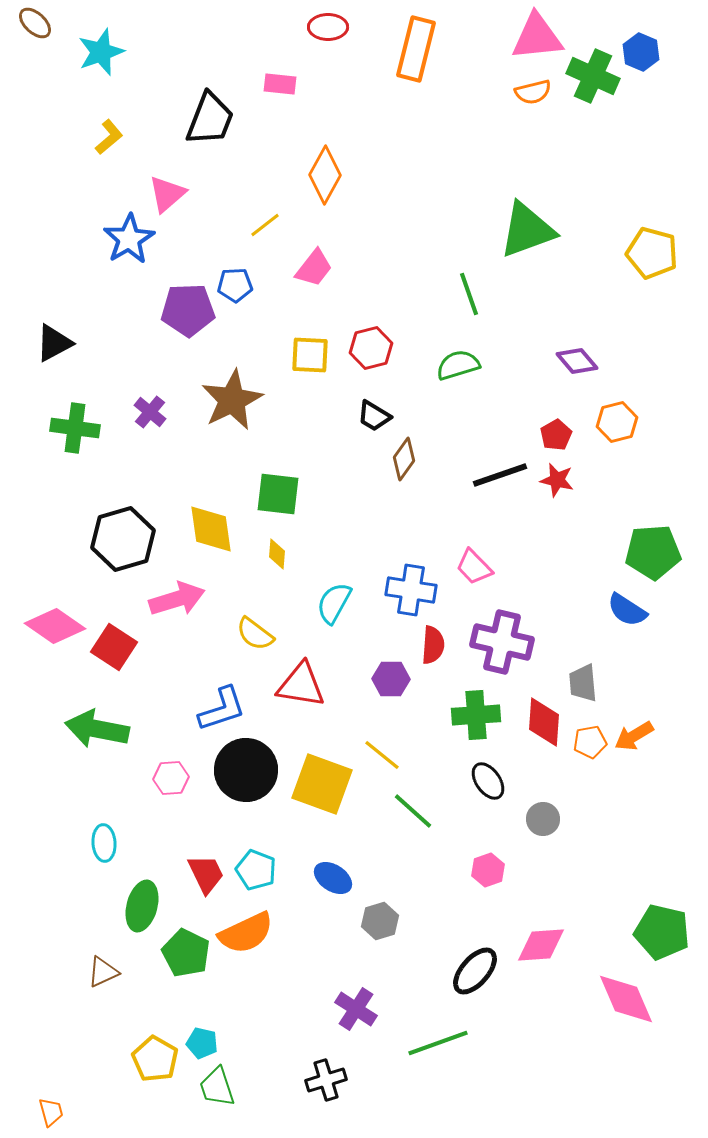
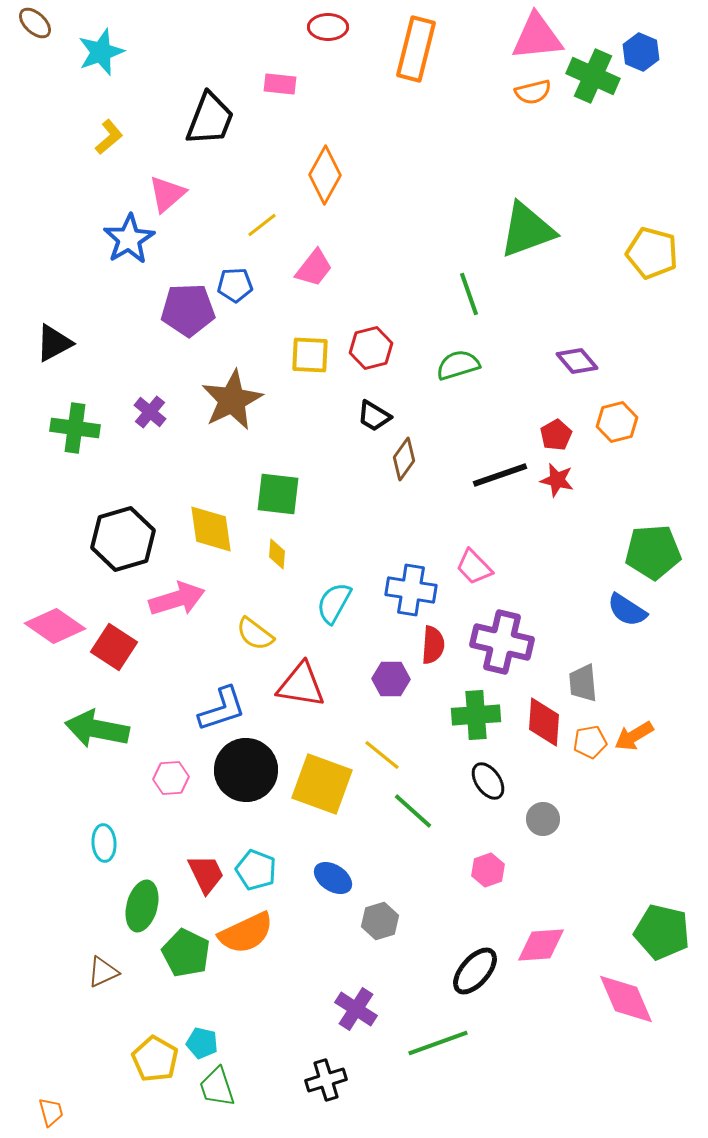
yellow line at (265, 225): moved 3 px left
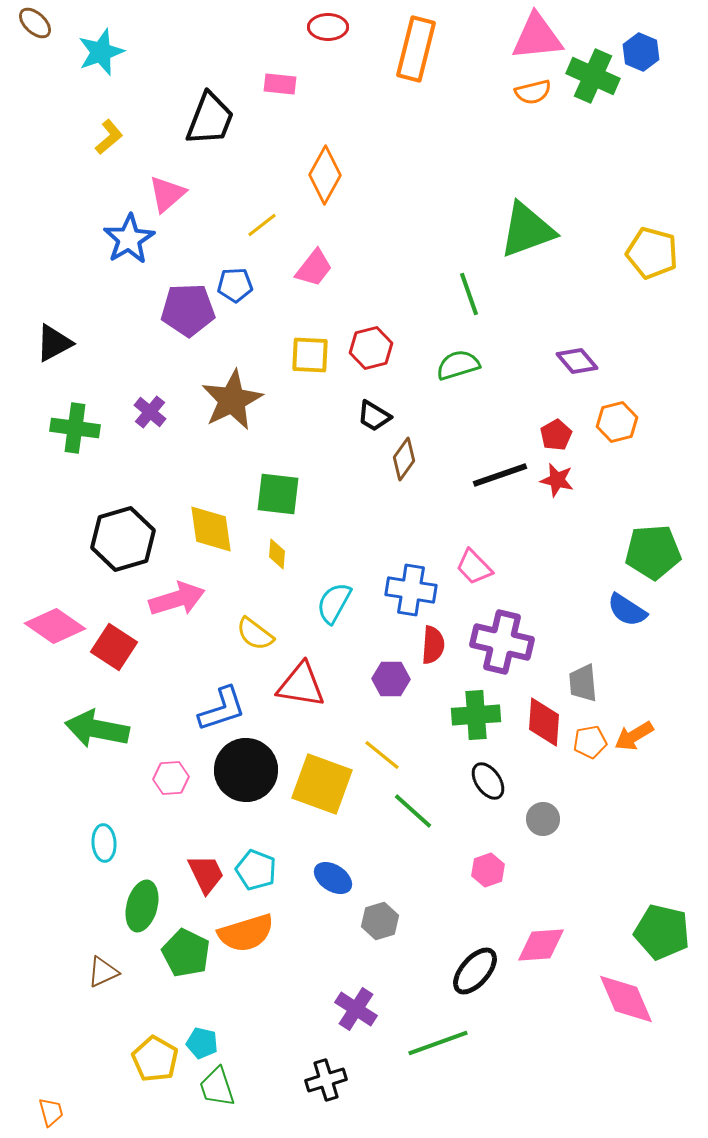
orange semicircle at (246, 933): rotated 8 degrees clockwise
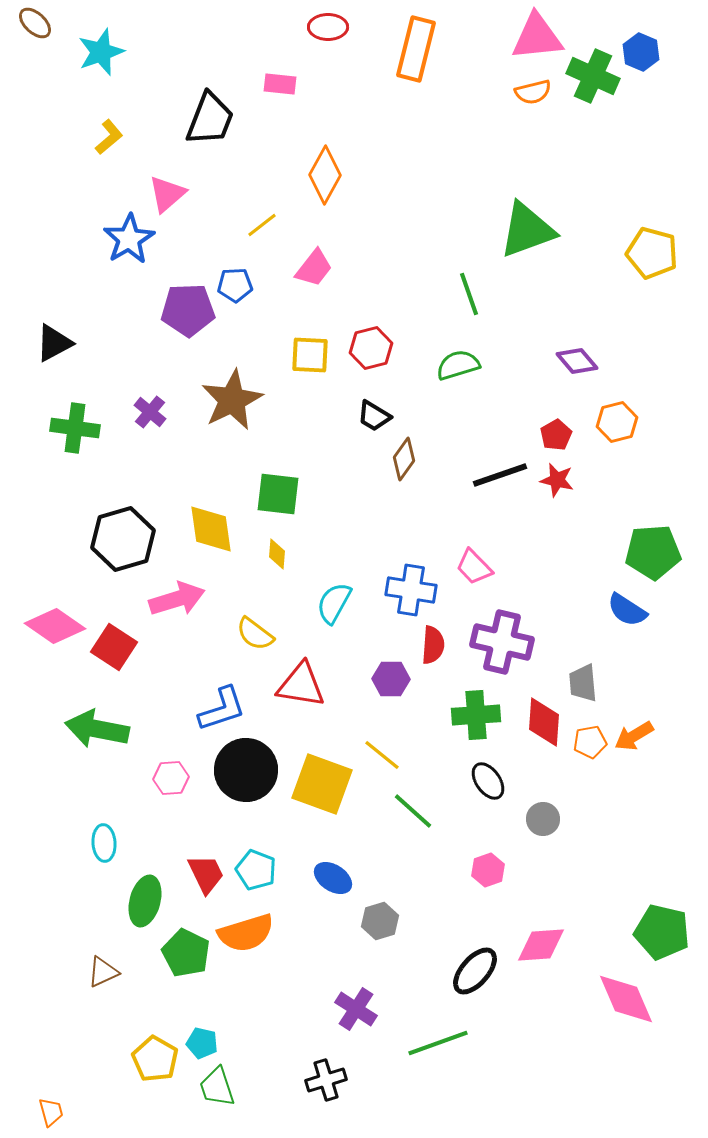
green ellipse at (142, 906): moved 3 px right, 5 px up
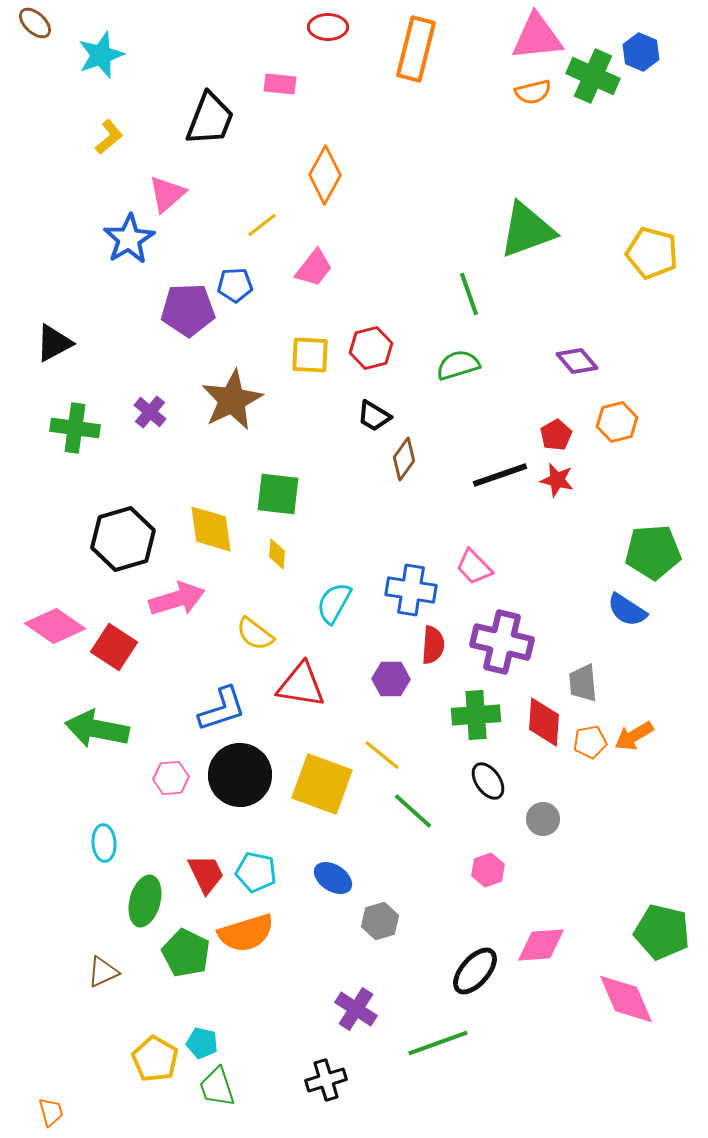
cyan star at (101, 52): moved 3 px down
black circle at (246, 770): moved 6 px left, 5 px down
cyan pentagon at (256, 870): moved 2 px down; rotated 9 degrees counterclockwise
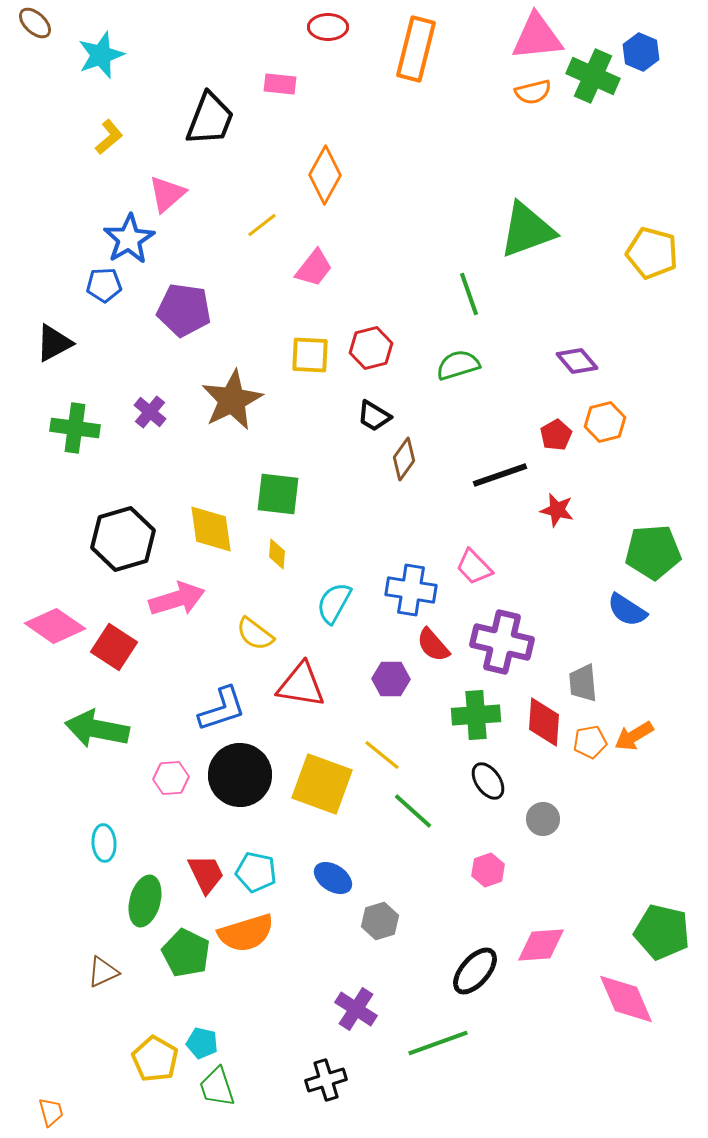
blue pentagon at (235, 285): moved 131 px left
purple pentagon at (188, 310): moved 4 px left; rotated 10 degrees clockwise
orange hexagon at (617, 422): moved 12 px left
red star at (557, 480): moved 30 px down
red semicircle at (433, 645): rotated 135 degrees clockwise
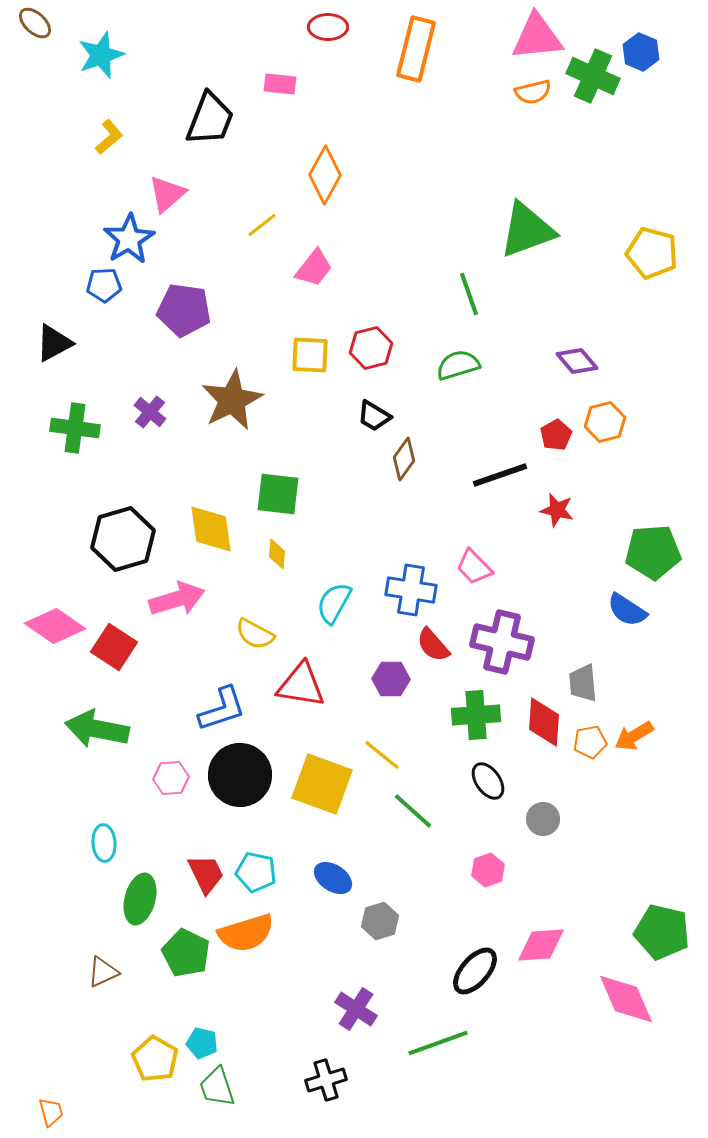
yellow semicircle at (255, 634): rotated 9 degrees counterclockwise
green ellipse at (145, 901): moved 5 px left, 2 px up
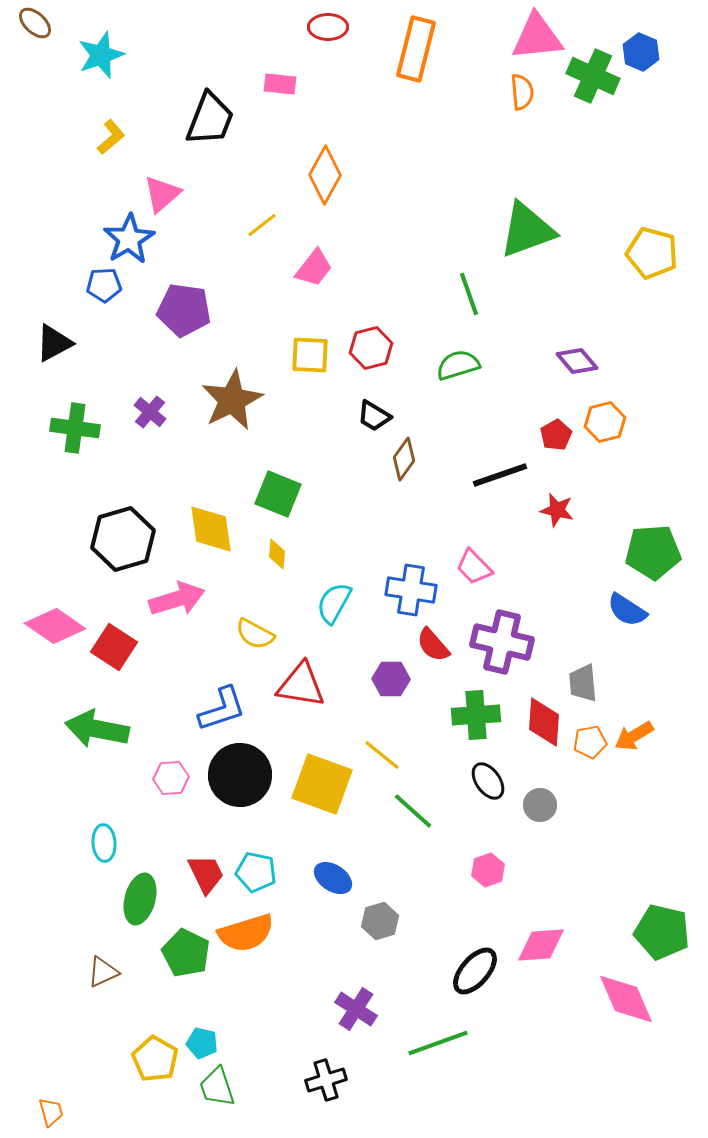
orange semicircle at (533, 92): moved 11 px left; rotated 81 degrees counterclockwise
yellow L-shape at (109, 137): moved 2 px right
pink triangle at (167, 194): moved 5 px left
green square at (278, 494): rotated 15 degrees clockwise
gray circle at (543, 819): moved 3 px left, 14 px up
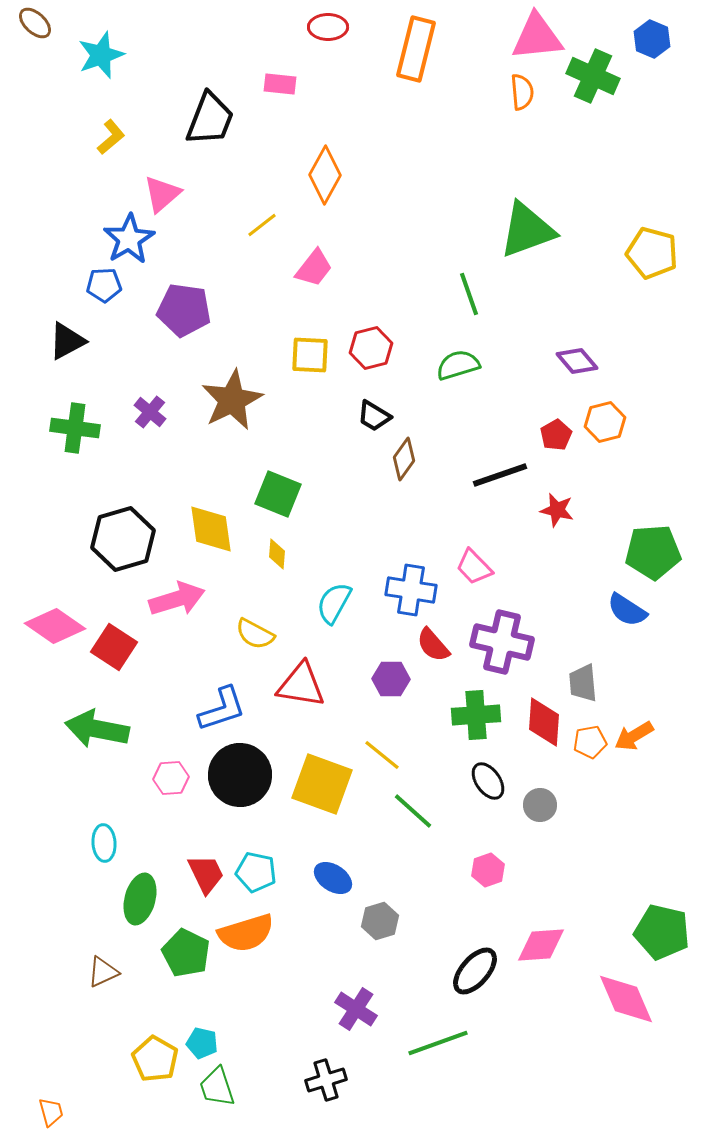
blue hexagon at (641, 52): moved 11 px right, 13 px up
black triangle at (54, 343): moved 13 px right, 2 px up
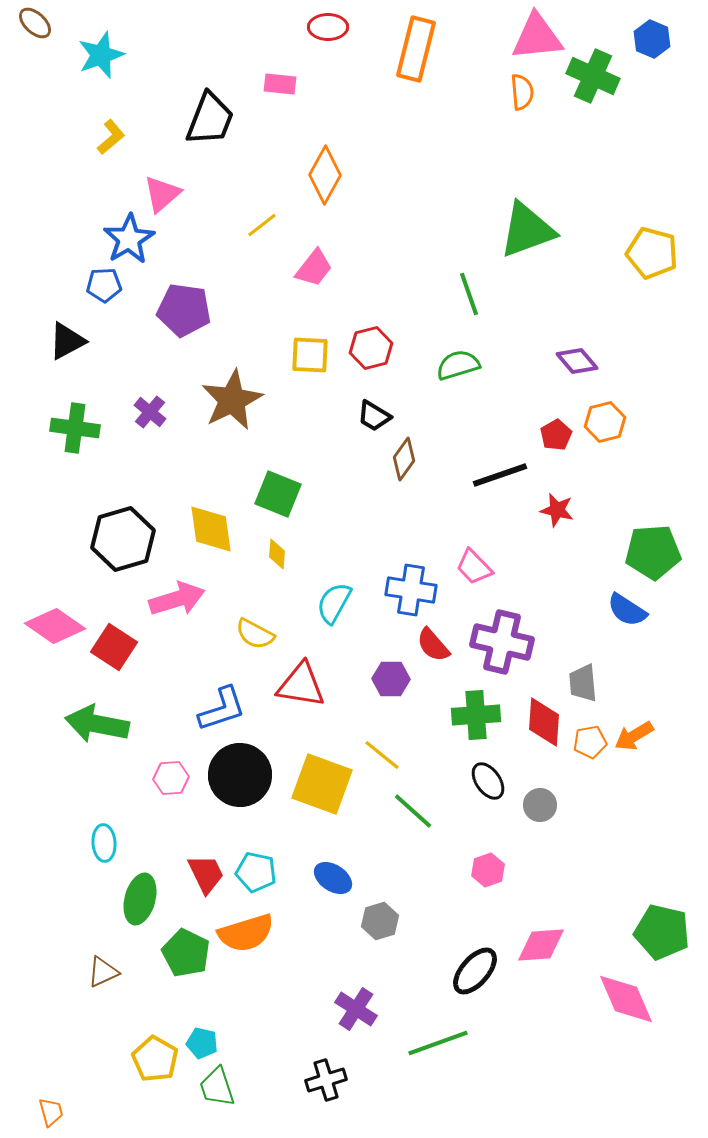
green arrow at (97, 729): moved 5 px up
